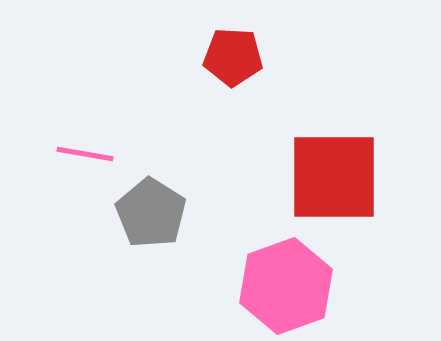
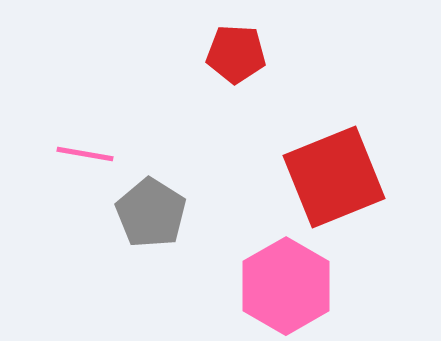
red pentagon: moved 3 px right, 3 px up
red square: rotated 22 degrees counterclockwise
pink hexagon: rotated 10 degrees counterclockwise
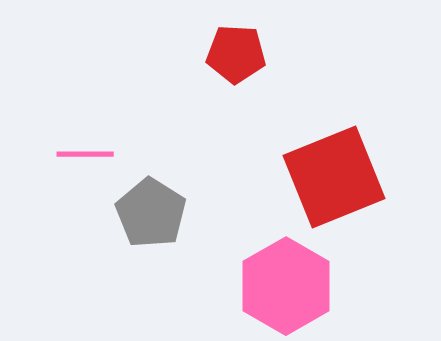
pink line: rotated 10 degrees counterclockwise
